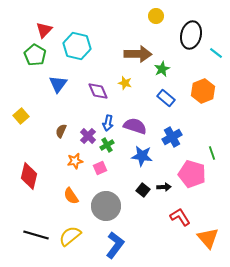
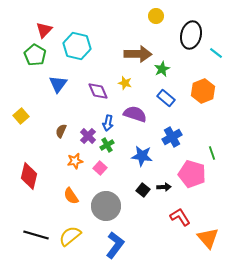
purple semicircle: moved 12 px up
pink square: rotated 24 degrees counterclockwise
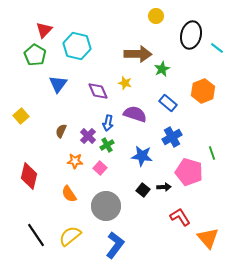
cyan line: moved 1 px right, 5 px up
blue rectangle: moved 2 px right, 5 px down
orange star: rotated 14 degrees clockwise
pink pentagon: moved 3 px left, 2 px up
orange semicircle: moved 2 px left, 2 px up
black line: rotated 40 degrees clockwise
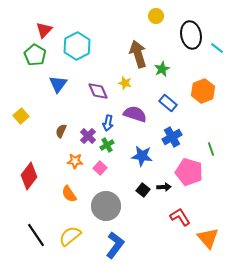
black ellipse: rotated 24 degrees counterclockwise
cyan hexagon: rotated 20 degrees clockwise
brown arrow: rotated 108 degrees counterclockwise
green line: moved 1 px left, 4 px up
red diamond: rotated 24 degrees clockwise
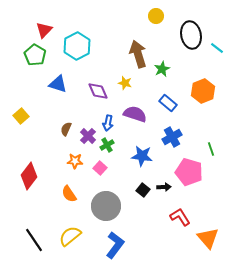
blue triangle: rotated 48 degrees counterclockwise
brown semicircle: moved 5 px right, 2 px up
black line: moved 2 px left, 5 px down
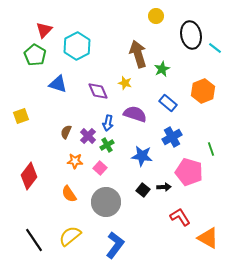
cyan line: moved 2 px left
yellow square: rotated 21 degrees clockwise
brown semicircle: moved 3 px down
gray circle: moved 4 px up
orange triangle: rotated 20 degrees counterclockwise
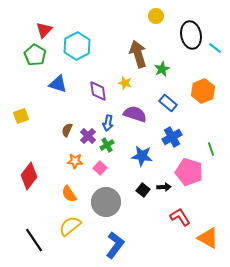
purple diamond: rotated 15 degrees clockwise
brown semicircle: moved 1 px right, 2 px up
yellow semicircle: moved 10 px up
